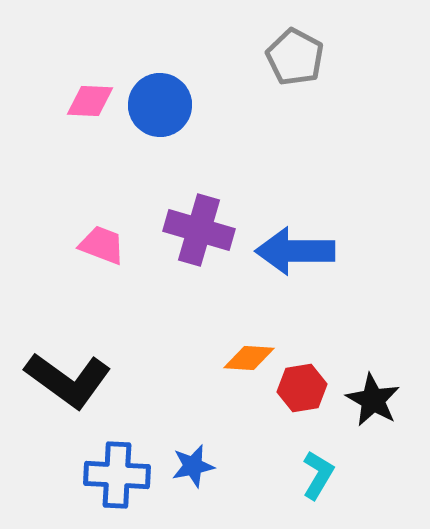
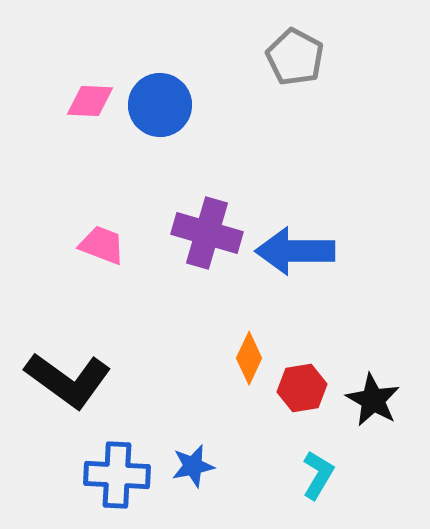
purple cross: moved 8 px right, 3 px down
orange diamond: rotated 69 degrees counterclockwise
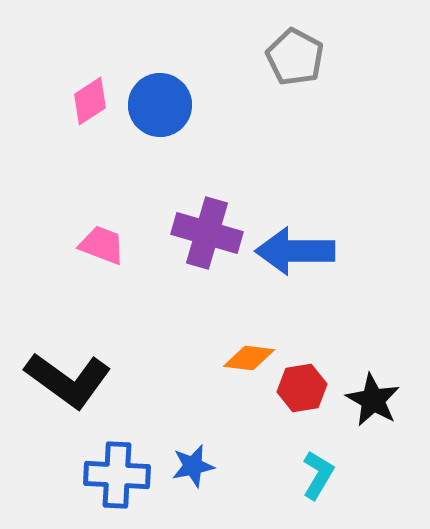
pink diamond: rotated 36 degrees counterclockwise
orange diamond: rotated 72 degrees clockwise
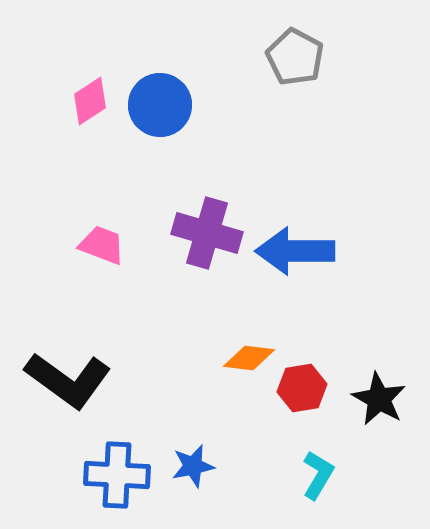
black star: moved 6 px right, 1 px up
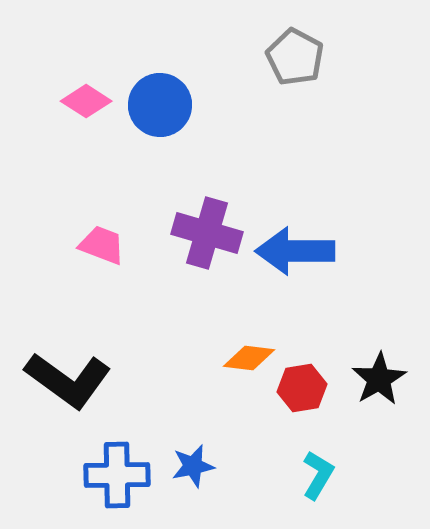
pink diamond: moved 4 px left; rotated 66 degrees clockwise
black star: moved 20 px up; rotated 12 degrees clockwise
blue cross: rotated 4 degrees counterclockwise
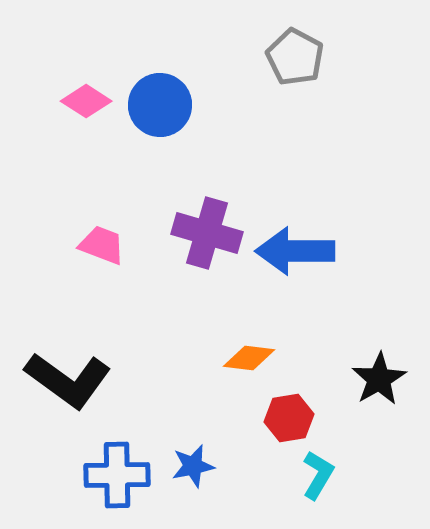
red hexagon: moved 13 px left, 30 px down
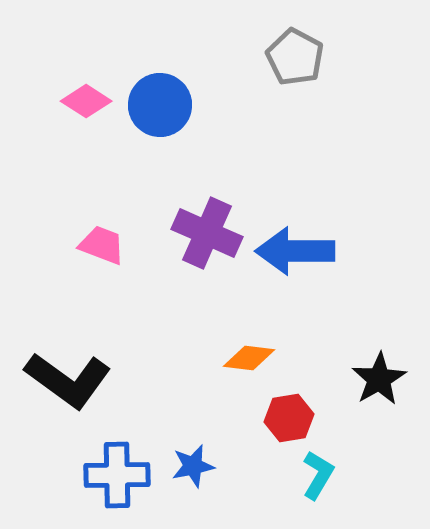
purple cross: rotated 8 degrees clockwise
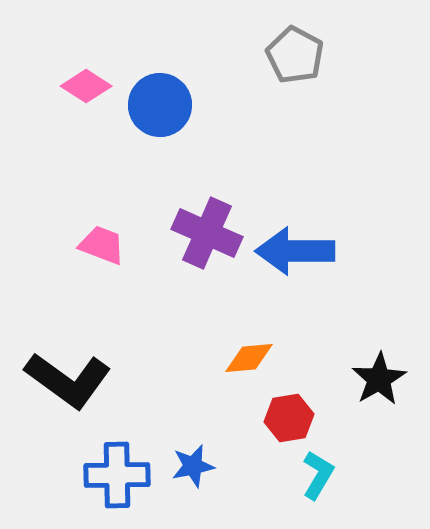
gray pentagon: moved 2 px up
pink diamond: moved 15 px up
orange diamond: rotated 12 degrees counterclockwise
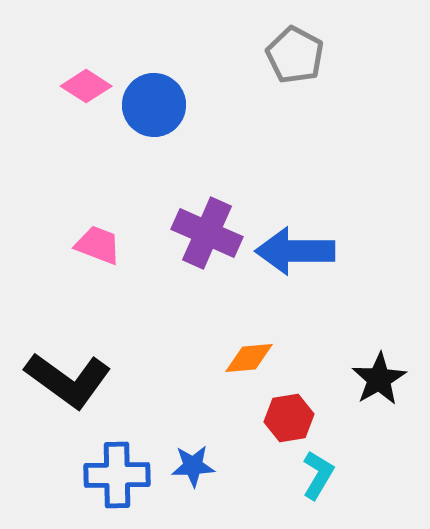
blue circle: moved 6 px left
pink trapezoid: moved 4 px left
blue star: rotated 9 degrees clockwise
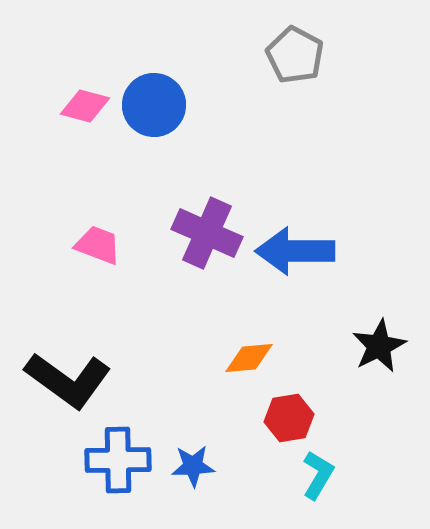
pink diamond: moved 1 px left, 20 px down; rotated 18 degrees counterclockwise
black star: moved 33 px up; rotated 4 degrees clockwise
blue cross: moved 1 px right, 15 px up
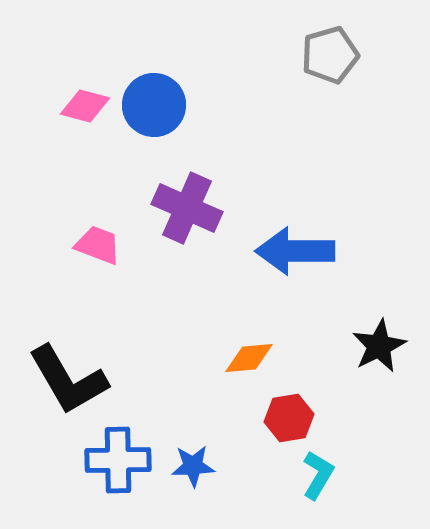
gray pentagon: moved 35 px right; rotated 28 degrees clockwise
purple cross: moved 20 px left, 25 px up
black L-shape: rotated 24 degrees clockwise
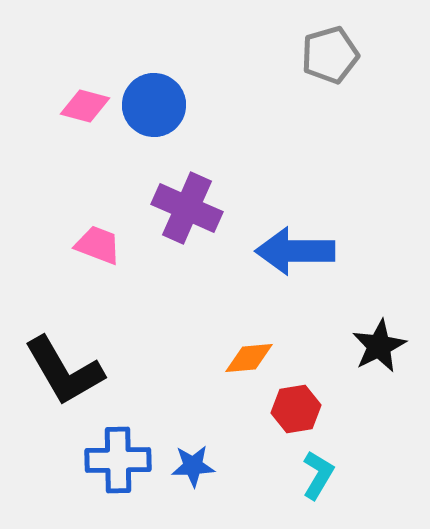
black L-shape: moved 4 px left, 9 px up
red hexagon: moved 7 px right, 9 px up
